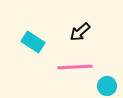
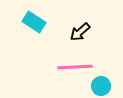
cyan rectangle: moved 1 px right, 20 px up
cyan circle: moved 6 px left
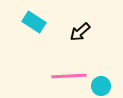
pink line: moved 6 px left, 9 px down
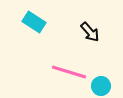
black arrow: moved 10 px right; rotated 90 degrees counterclockwise
pink line: moved 4 px up; rotated 20 degrees clockwise
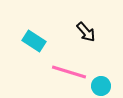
cyan rectangle: moved 19 px down
black arrow: moved 4 px left
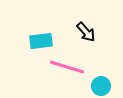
cyan rectangle: moved 7 px right; rotated 40 degrees counterclockwise
pink line: moved 2 px left, 5 px up
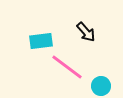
pink line: rotated 20 degrees clockwise
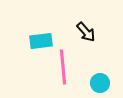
pink line: moved 4 px left; rotated 48 degrees clockwise
cyan circle: moved 1 px left, 3 px up
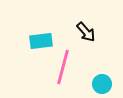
pink line: rotated 20 degrees clockwise
cyan circle: moved 2 px right, 1 px down
